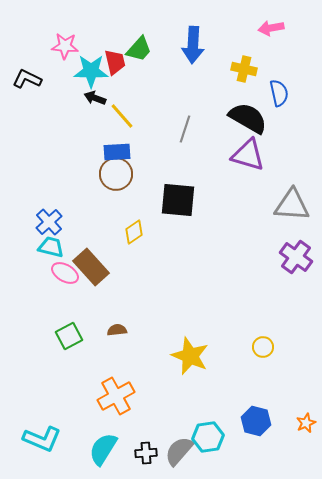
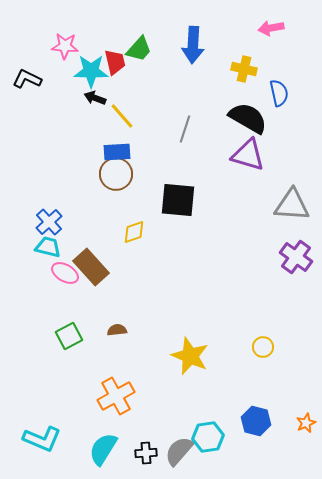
yellow diamond: rotated 15 degrees clockwise
cyan trapezoid: moved 3 px left
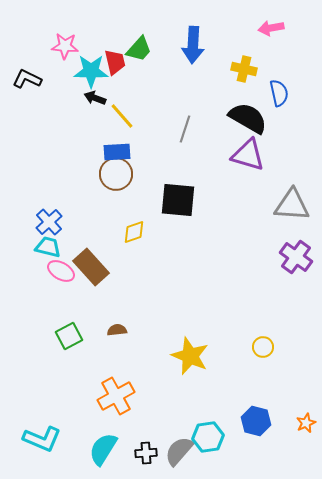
pink ellipse: moved 4 px left, 2 px up
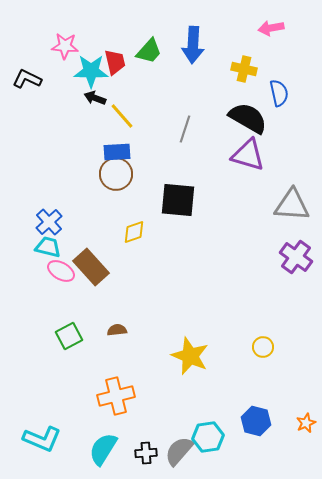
green trapezoid: moved 10 px right, 2 px down
orange cross: rotated 15 degrees clockwise
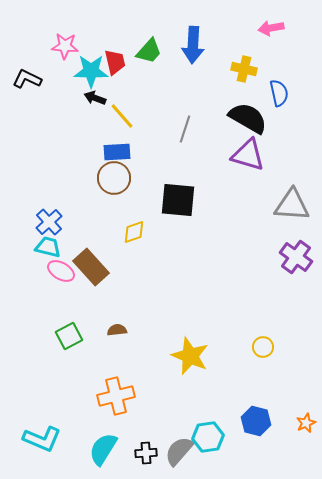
brown circle: moved 2 px left, 4 px down
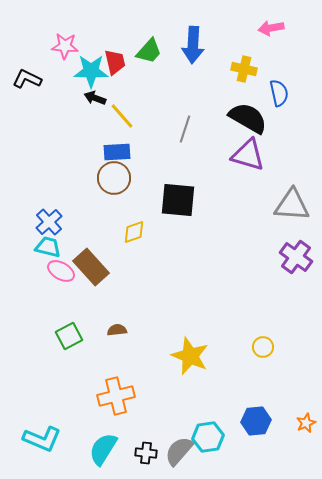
blue hexagon: rotated 20 degrees counterclockwise
black cross: rotated 10 degrees clockwise
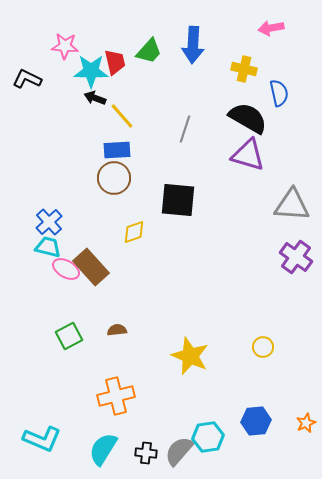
blue rectangle: moved 2 px up
pink ellipse: moved 5 px right, 2 px up
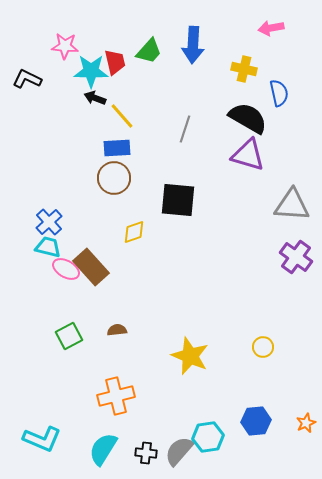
blue rectangle: moved 2 px up
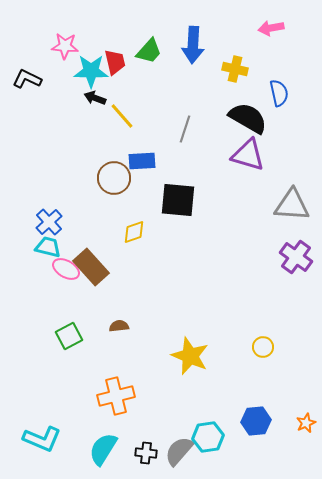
yellow cross: moved 9 px left
blue rectangle: moved 25 px right, 13 px down
brown semicircle: moved 2 px right, 4 px up
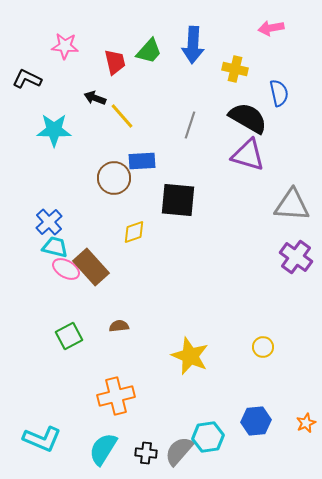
cyan star: moved 37 px left, 59 px down
gray line: moved 5 px right, 4 px up
cyan trapezoid: moved 7 px right
